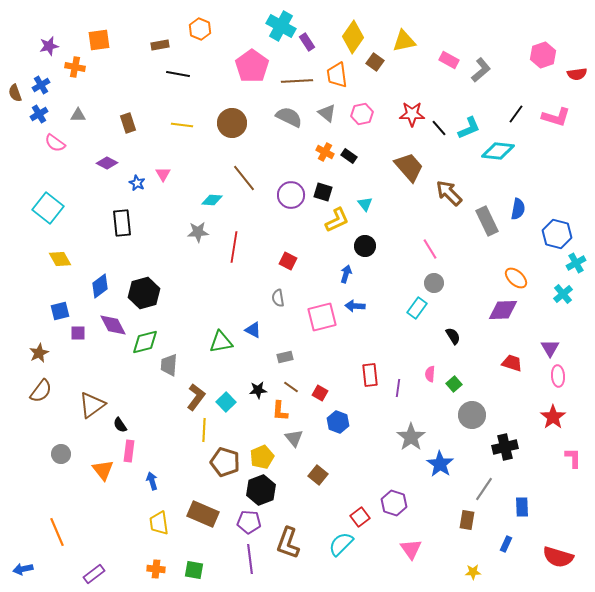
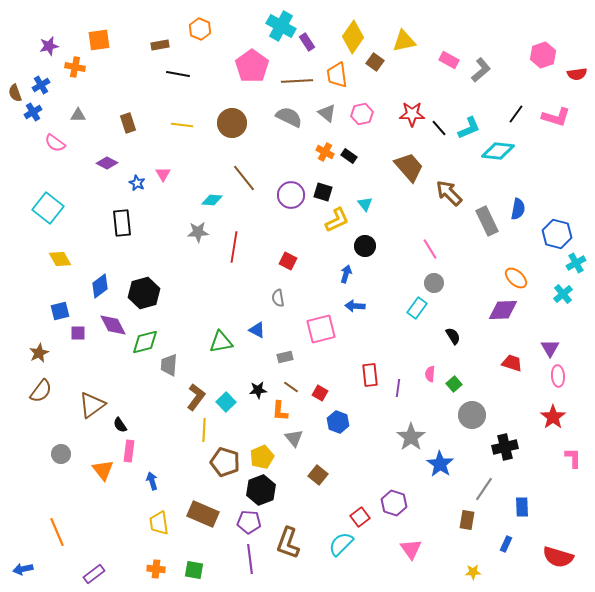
blue cross at (39, 114): moved 6 px left, 2 px up
pink square at (322, 317): moved 1 px left, 12 px down
blue triangle at (253, 330): moved 4 px right
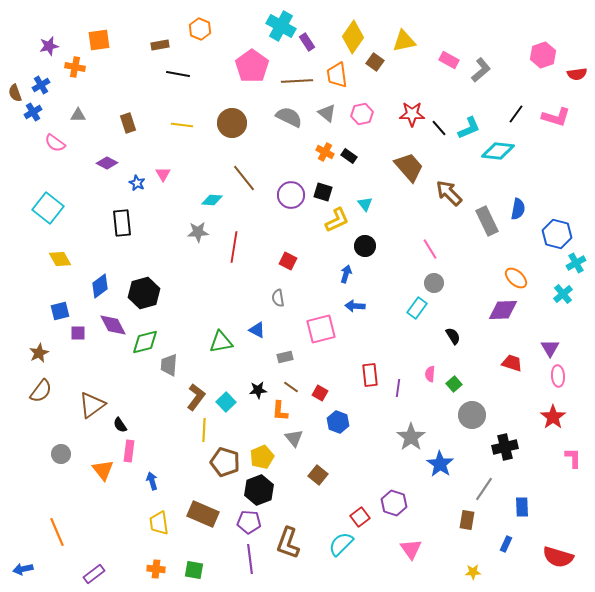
black hexagon at (261, 490): moved 2 px left
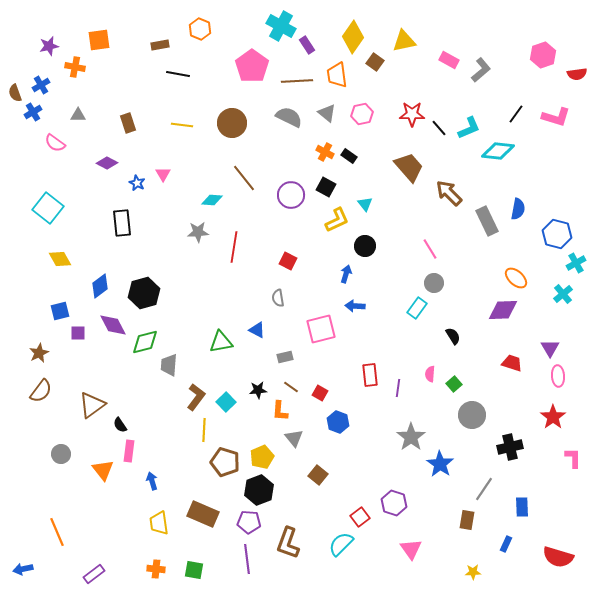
purple rectangle at (307, 42): moved 3 px down
black square at (323, 192): moved 3 px right, 5 px up; rotated 12 degrees clockwise
black cross at (505, 447): moved 5 px right
purple line at (250, 559): moved 3 px left
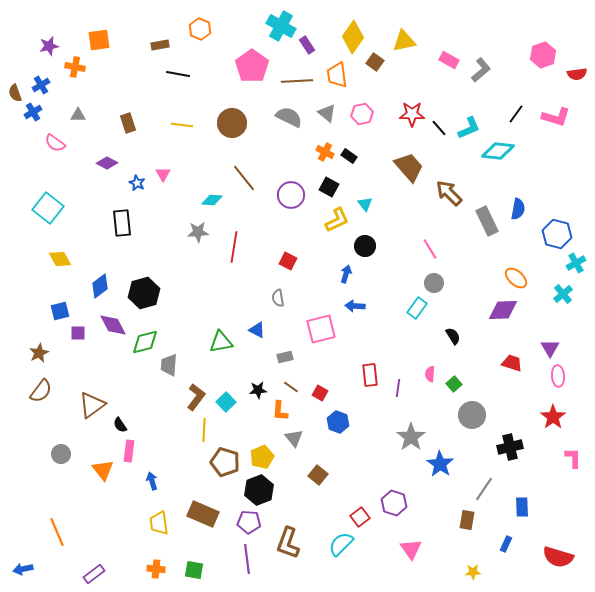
black square at (326, 187): moved 3 px right
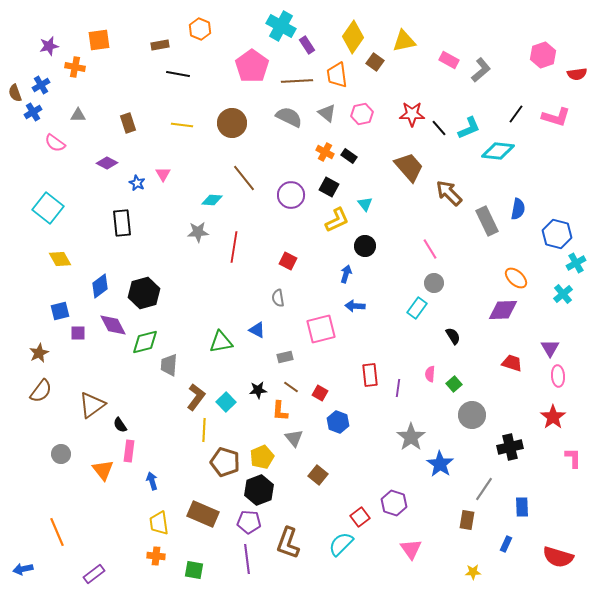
orange cross at (156, 569): moved 13 px up
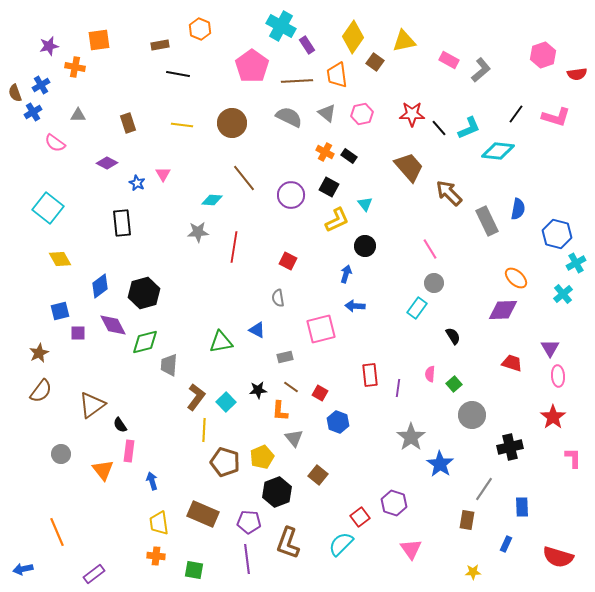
black hexagon at (259, 490): moved 18 px right, 2 px down
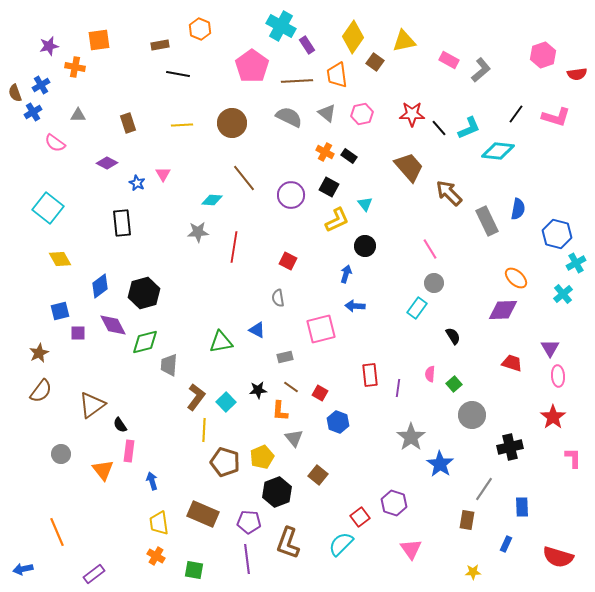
yellow line at (182, 125): rotated 10 degrees counterclockwise
orange cross at (156, 556): rotated 24 degrees clockwise
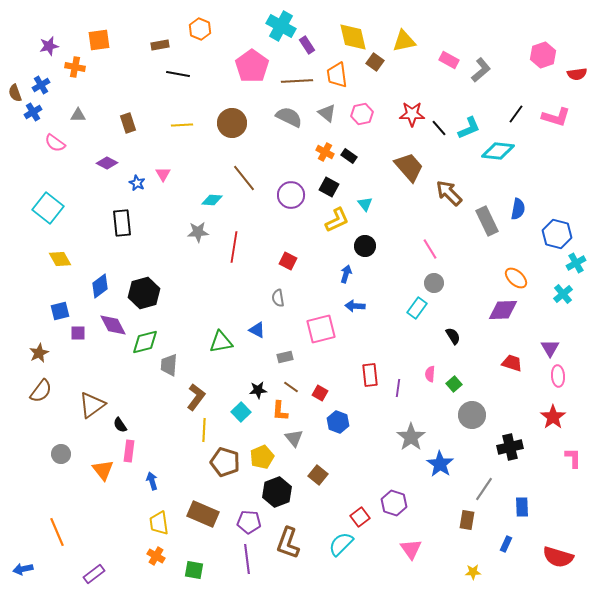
yellow diamond at (353, 37): rotated 48 degrees counterclockwise
cyan square at (226, 402): moved 15 px right, 10 px down
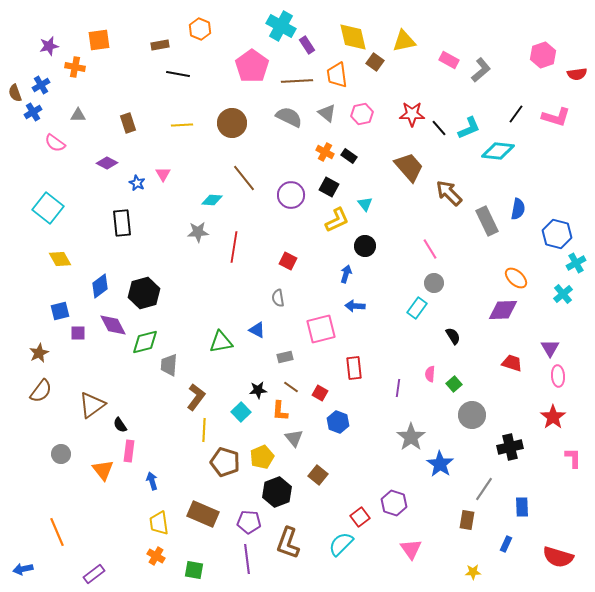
red rectangle at (370, 375): moved 16 px left, 7 px up
